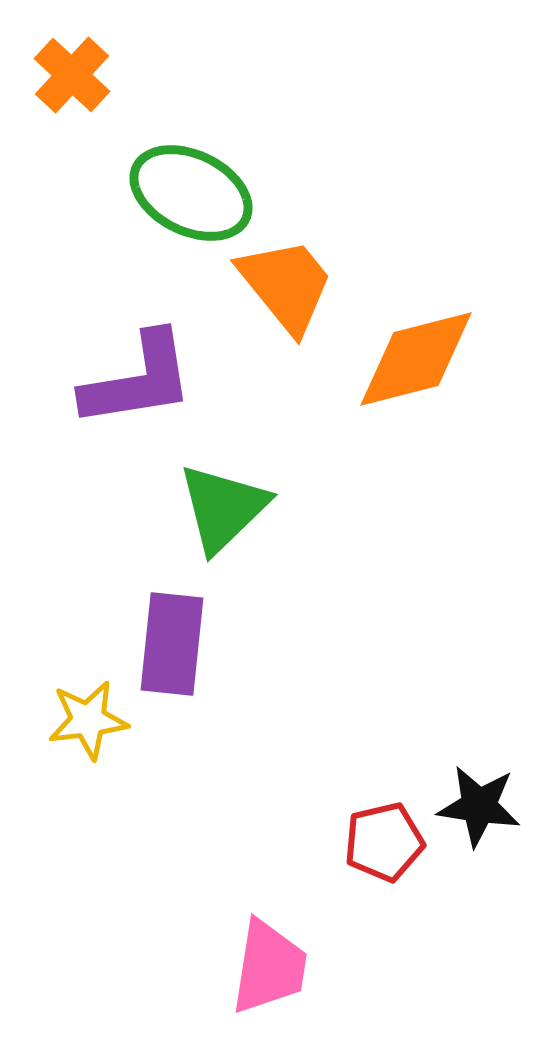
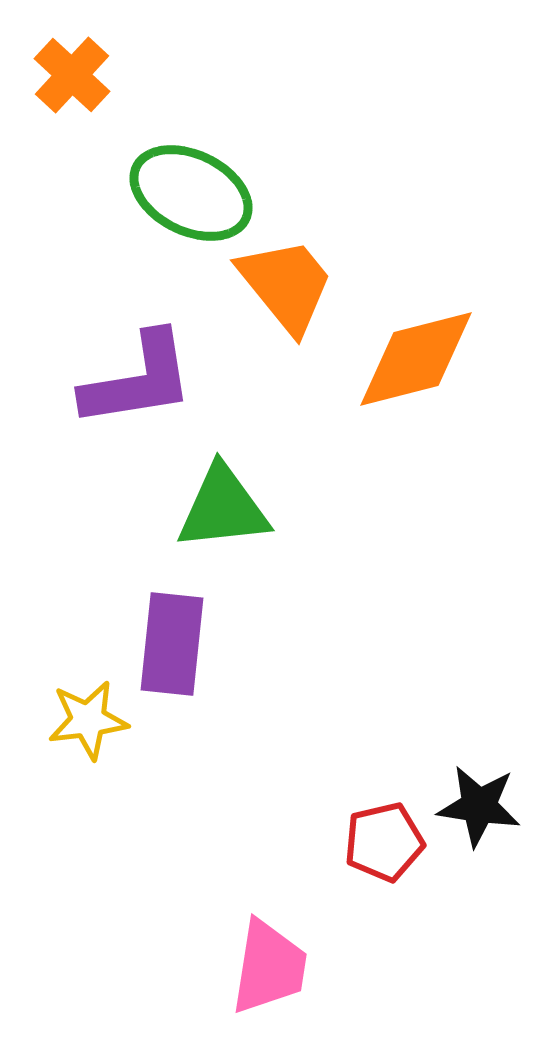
green triangle: rotated 38 degrees clockwise
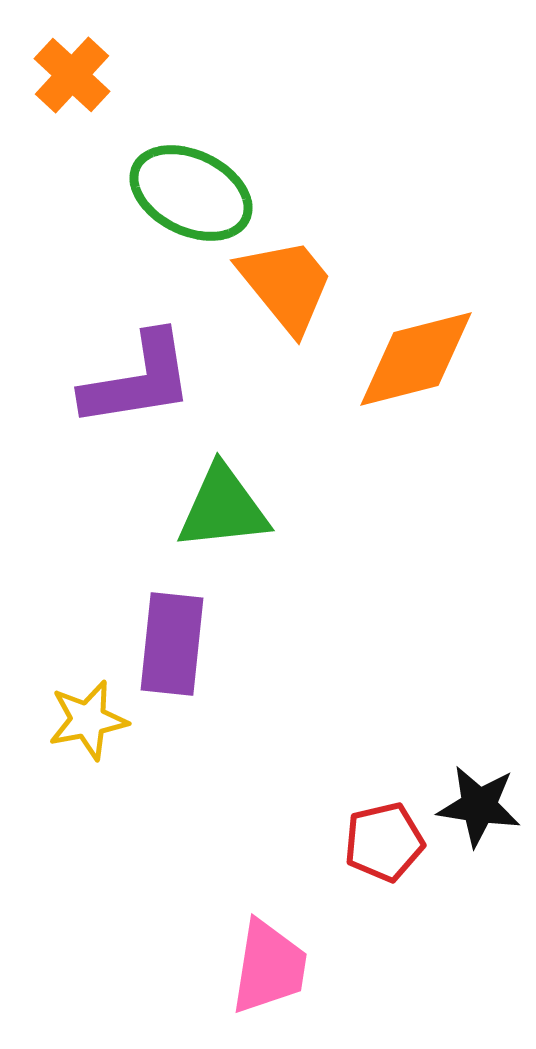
yellow star: rotated 4 degrees counterclockwise
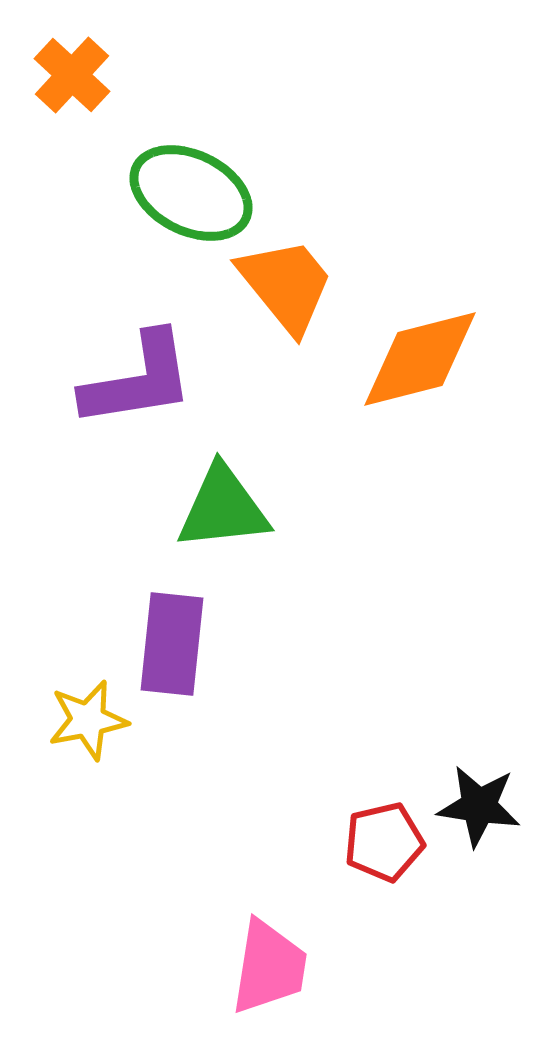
orange diamond: moved 4 px right
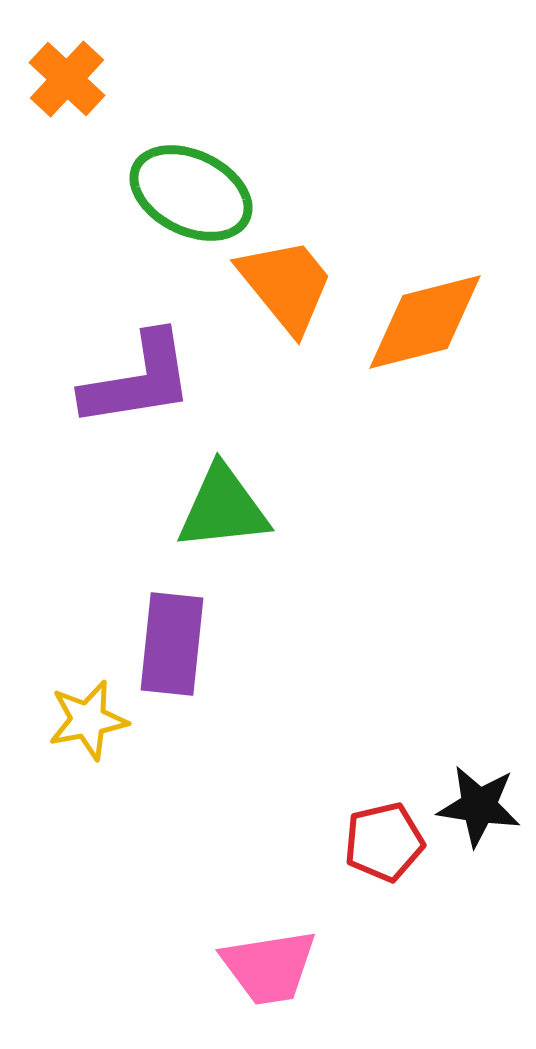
orange cross: moved 5 px left, 4 px down
orange diamond: moved 5 px right, 37 px up
pink trapezoid: rotated 72 degrees clockwise
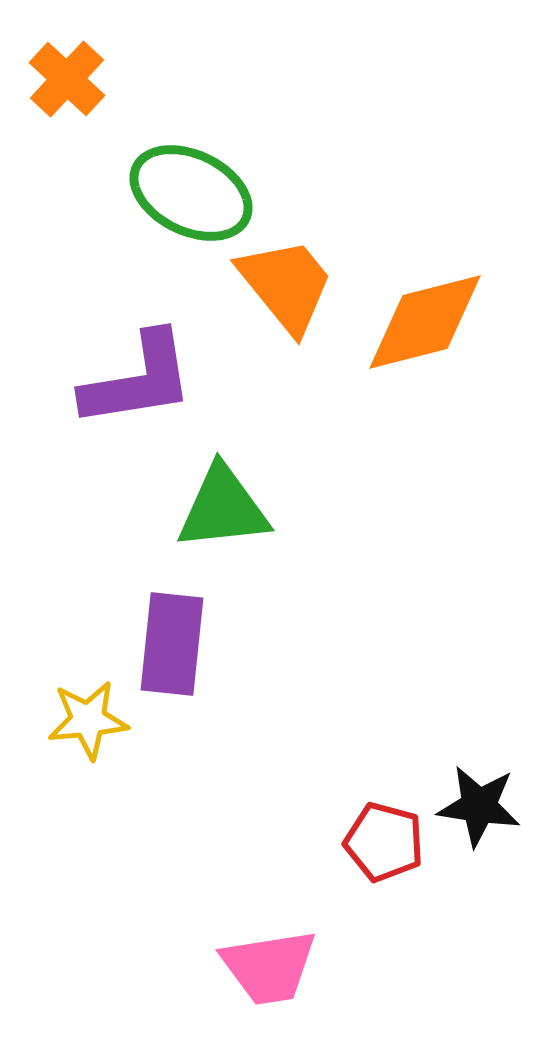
yellow star: rotated 6 degrees clockwise
red pentagon: rotated 28 degrees clockwise
